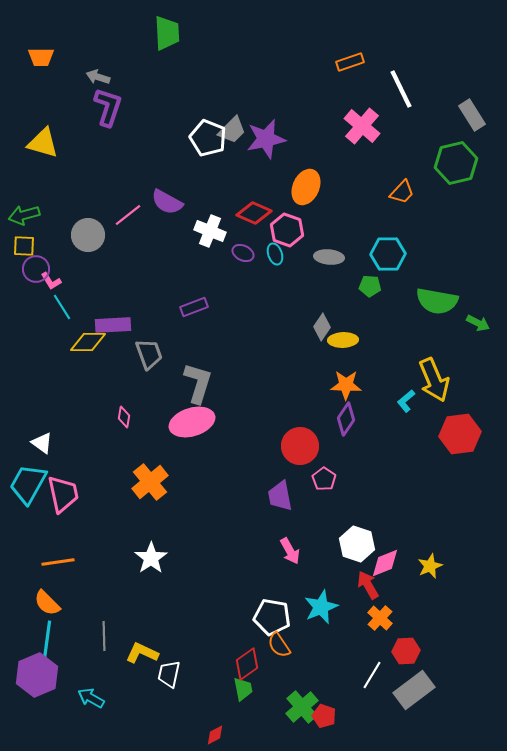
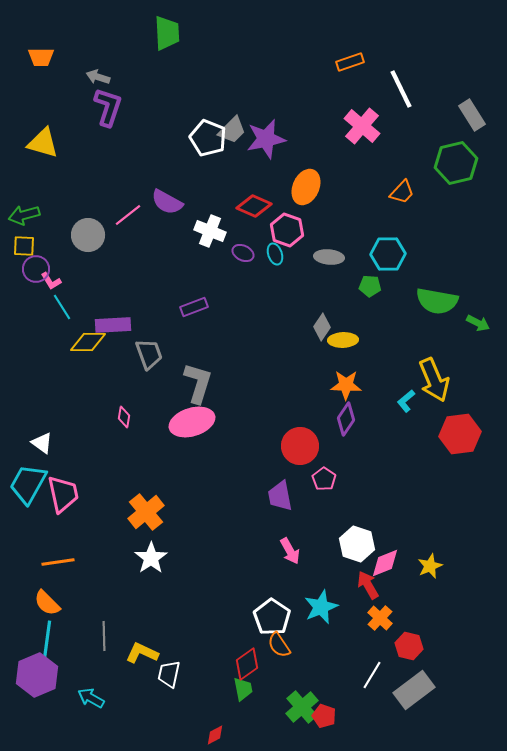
red diamond at (254, 213): moved 7 px up
orange cross at (150, 482): moved 4 px left, 30 px down
white pentagon at (272, 617): rotated 24 degrees clockwise
red hexagon at (406, 651): moved 3 px right, 5 px up; rotated 16 degrees clockwise
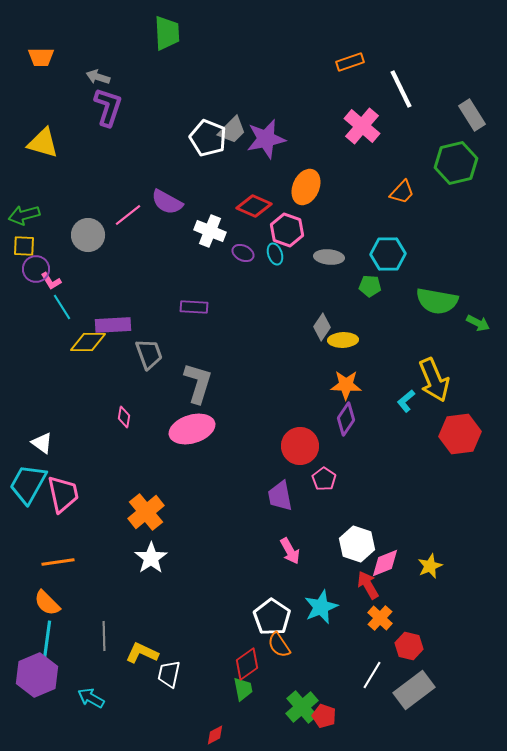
purple rectangle at (194, 307): rotated 24 degrees clockwise
pink ellipse at (192, 422): moved 7 px down
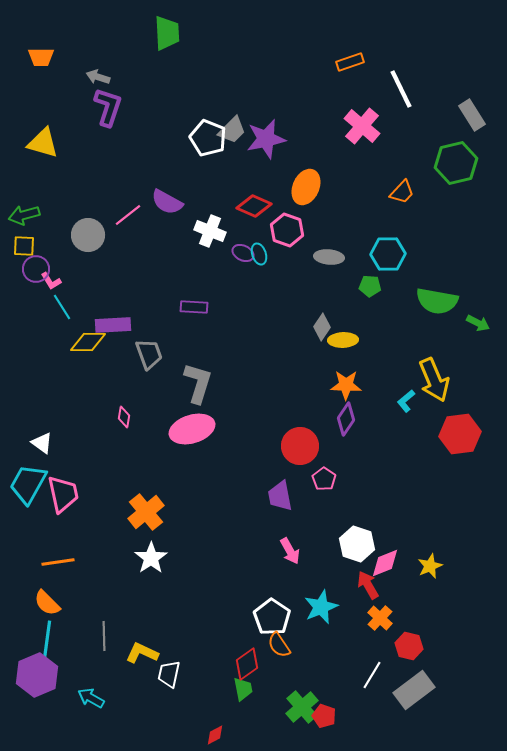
cyan ellipse at (275, 254): moved 16 px left
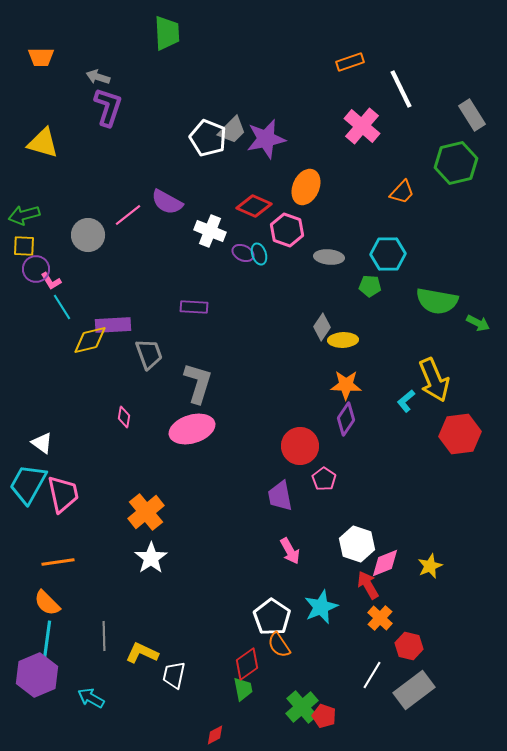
yellow diamond at (88, 342): moved 2 px right, 2 px up; rotated 15 degrees counterclockwise
white trapezoid at (169, 674): moved 5 px right, 1 px down
